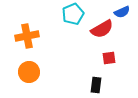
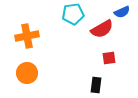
cyan pentagon: rotated 15 degrees clockwise
orange circle: moved 2 px left, 1 px down
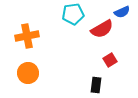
red square: moved 1 px right, 2 px down; rotated 24 degrees counterclockwise
orange circle: moved 1 px right
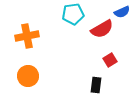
orange circle: moved 3 px down
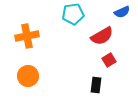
red semicircle: moved 7 px down
red square: moved 1 px left
